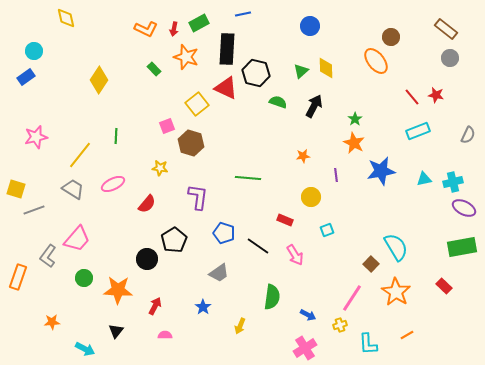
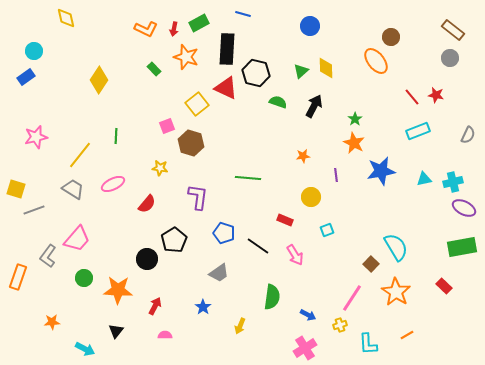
blue line at (243, 14): rotated 28 degrees clockwise
brown rectangle at (446, 29): moved 7 px right, 1 px down
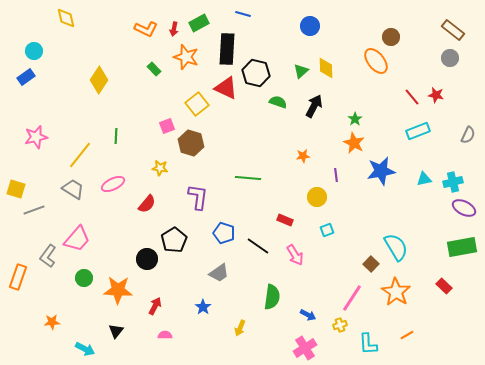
yellow circle at (311, 197): moved 6 px right
yellow arrow at (240, 326): moved 2 px down
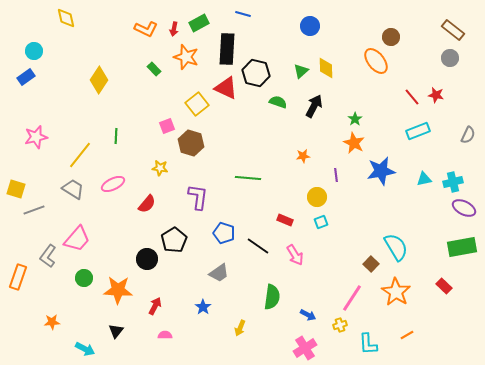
cyan square at (327, 230): moved 6 px left, 8 px up
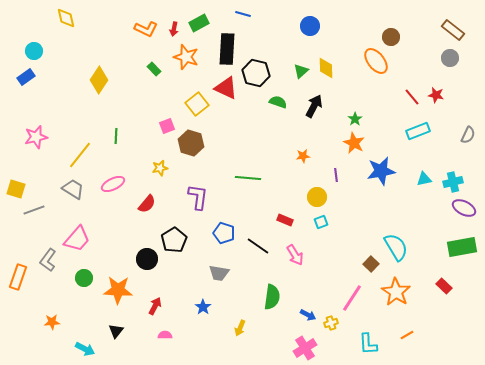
yellow star at (160, 168): rotated 21 degrees counterclockwise
gray L-shape at (48, 256): moved 4 px down
gray trapezoid at (219, 273): rotated 45 degrees clockwise
yellow cross at (340, 325): moved 9 px left, 2 px up
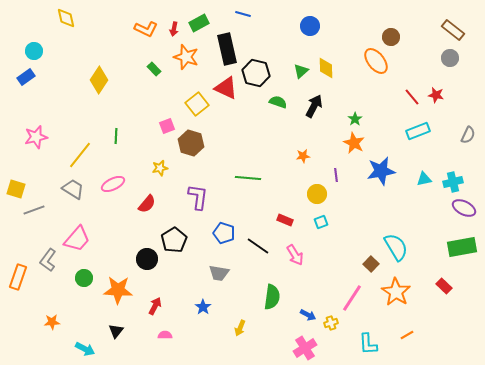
black rectangle at (227, 49): rotated 16 degrees counterclockwise
yellow circle at (317, 197): moved 3 px up
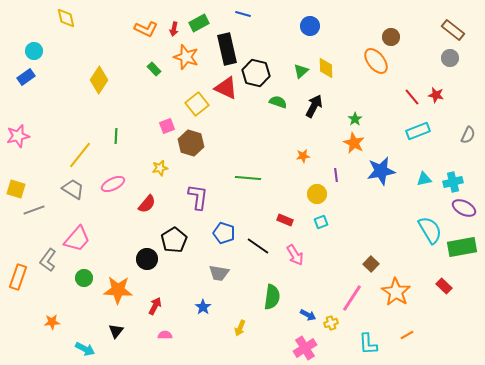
pink star at (36, 137): moved 18 px left, 1 px up
cyan semicircle at (396, 247): moved 34 px right, 17 px up
